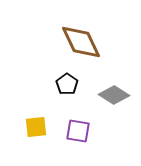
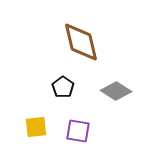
brown diamond: rotated 12 degrees clockwise
black pentagon: moved 4 px left, 3 px down
gray diamond: moved 2 px right, 4 px up
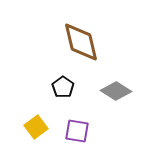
yellow square: rotated 30 degrees counterclockwise
purple square: moved 1 px left
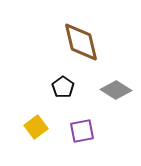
gray diamond: moved 1 px up
purple square: moved 5 px right; rotated 20 degrees counterclockwise
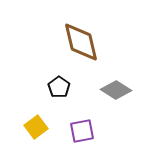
black pentagon: moved 4 px left
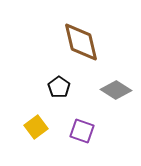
purple square: rotated 30 degrees clockwise
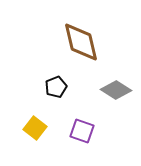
black pentagon: moved 3 px left; rotated 15 degrees clockwise
yellow square: moved 1 px left, 1 px down; rotated 15 degrees counterclockwise
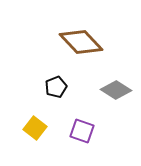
brown diamond: rotated 30 degrees counterclockwise
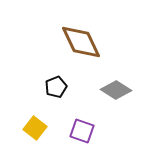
brown diamond: rotated 18 degrees clockwise
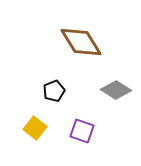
brown diamond: rotated 6 degrees counterclockwise
black pentagon: moved 2 px left, 4 px down
